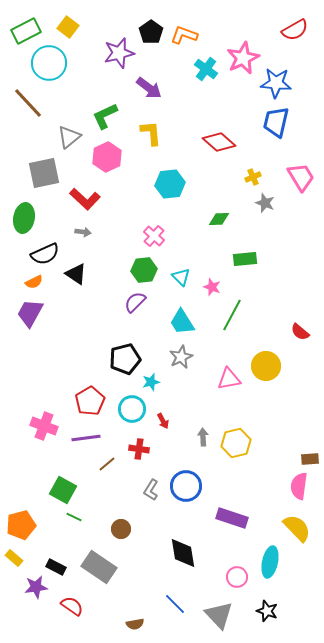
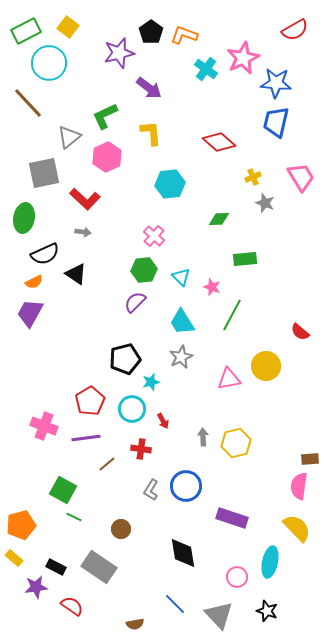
red cross at (139, 449): moved 2 px right
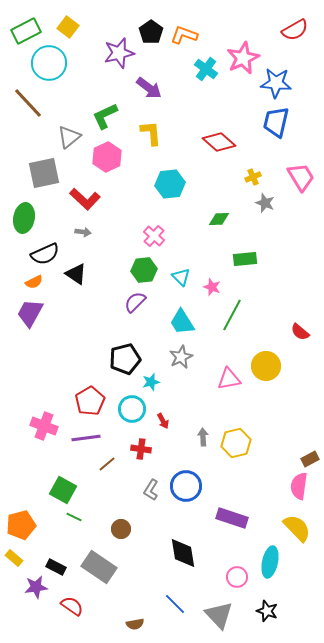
brown rectangle at (310, 459): rotated 24 degrees counterclockwise
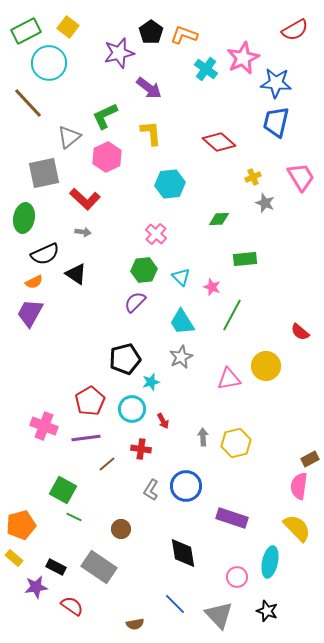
pink cross at (154, 236): moved 2 px right, 2 px up
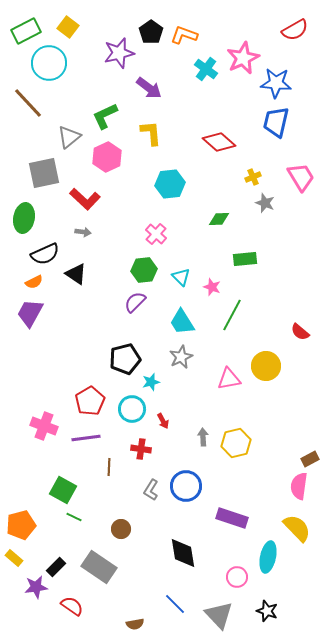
brown line at (107, 464): moved 2 px right, 3 px down; rotated 48 degrees counterclockwise
cyan ellipse at (270, 562): moved 2 px left, 5 px up
black rectangle at (56, 567): rotated 72 degrees counterclockwise
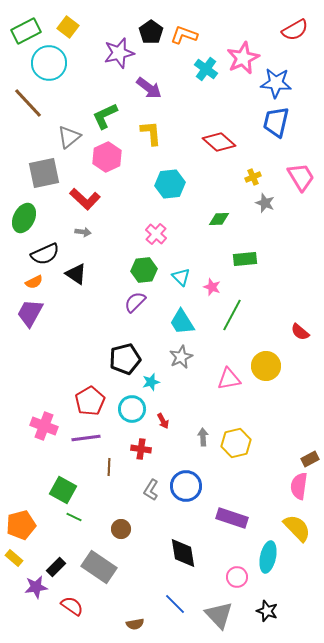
green ellipse at (24, 218): rotated 16 degrees clockwise
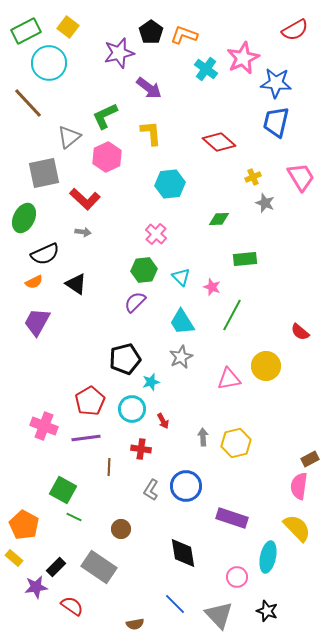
black triangle at (76, 274): moved 10 px down
purple trapezoid at (30, 313): moved 7 px right, 9 px down
orange pentagon at (21, 525): moved 3 px right; rotated 28 degrees counterclockwise
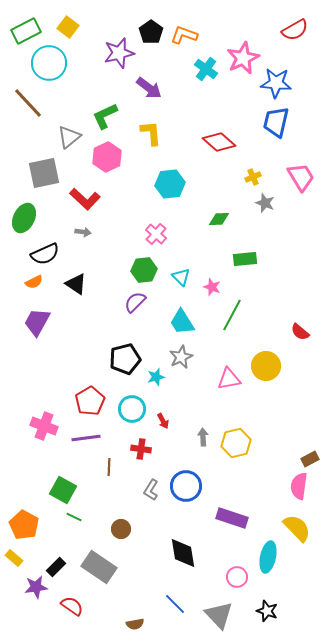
cyan star at (151, 382): moved 5 px right, 5 px up
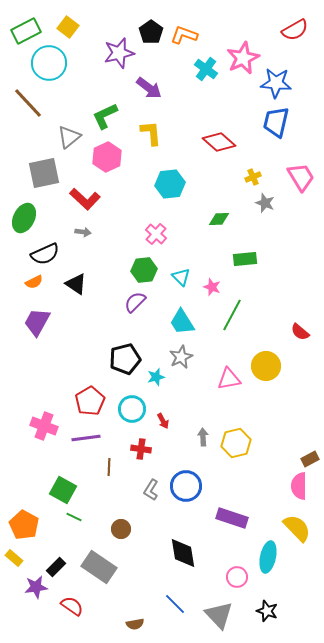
pink semicircle at (299, 486): rotated 8 degrees counterclockwise
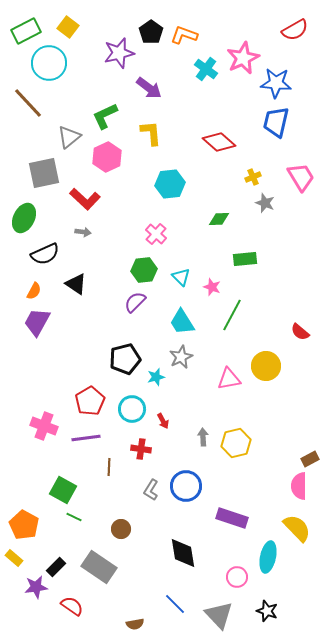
orange semicircle at (34, 282): moved 9 px down; rotated 36 degrees counterclockwise
